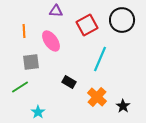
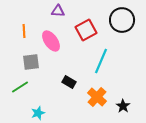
purple triangle: moved 2 px right
red square: moved 1 px left, 5 px down
cyan line: moved 1 px right, 2 px down
cyan star: moved 1 px down; rotated 16 degrees clockwise
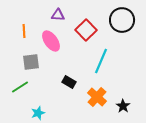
purple triangle: moved 4 px down
red square: rotated 15 degrees counterclockwise
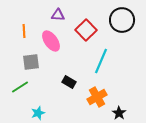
orange cross: rotated 18 degrees clockwise
black star: moved 4 px left, 7 px down
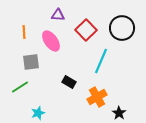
black circle: moved 8 px down
orange line: moved 1 px down
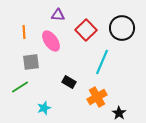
cyan line: moved 1 px right, 1 px down
cyan star: moved 6 px right, 5 px up
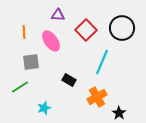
black rectangle: moved 2 px up
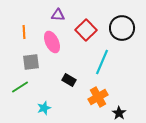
pink ellipse: moved 1 px right, 1 px down; rotated 10 degrees clockwise
orange cross: moved 1 px right
